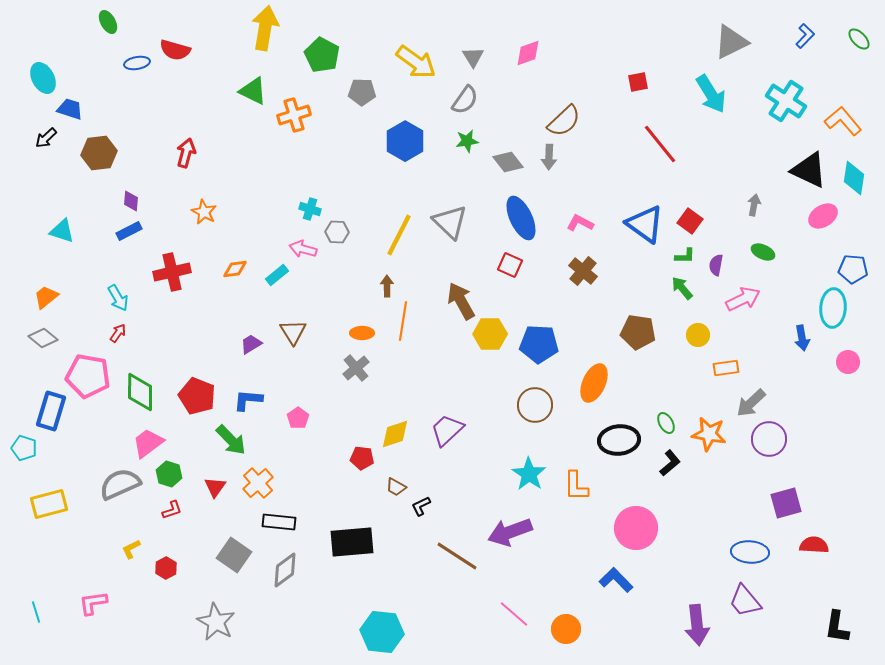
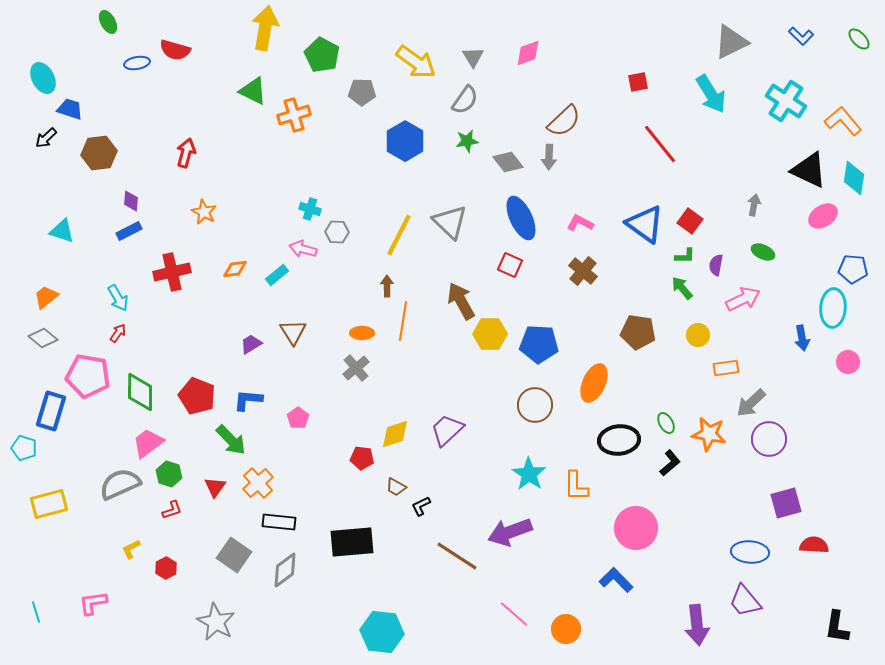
blue L-shape at (805, 36): moved 4 px left; rotated 90 degrees clockwise
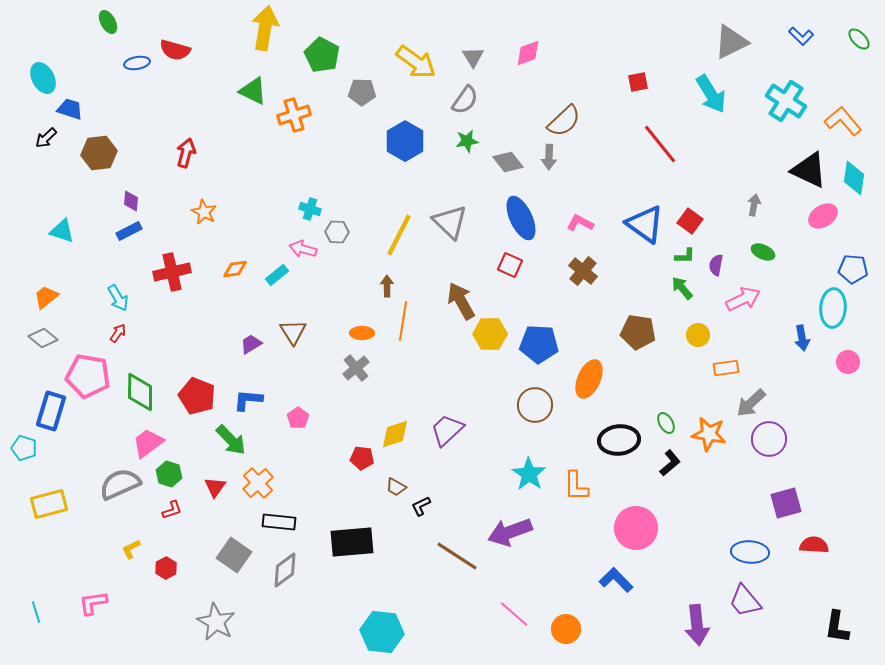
orange ellipse at (594, 383): moved 5 px left, 4 px up
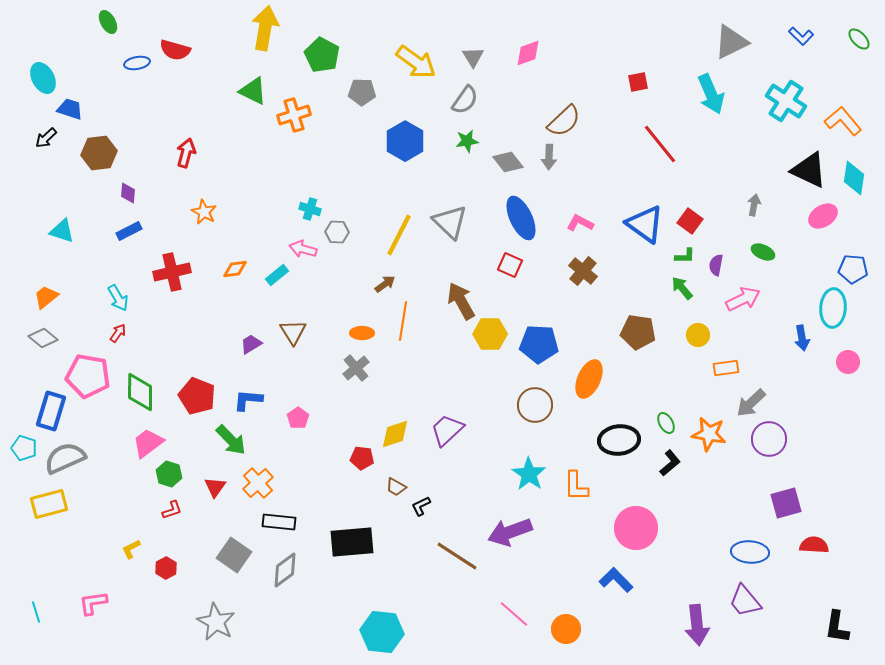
cyan arrow at (711, 94): rotated 9 degrees clockwise
purple diamond at (131, 201): moved 3 px left, 8 px up
brown arrow at (387, 286): moved 2 px left, 2 px up; rotated 55 degrees clockwise
gray semicircle at (120, 484): moved 55 px left, 26 px up
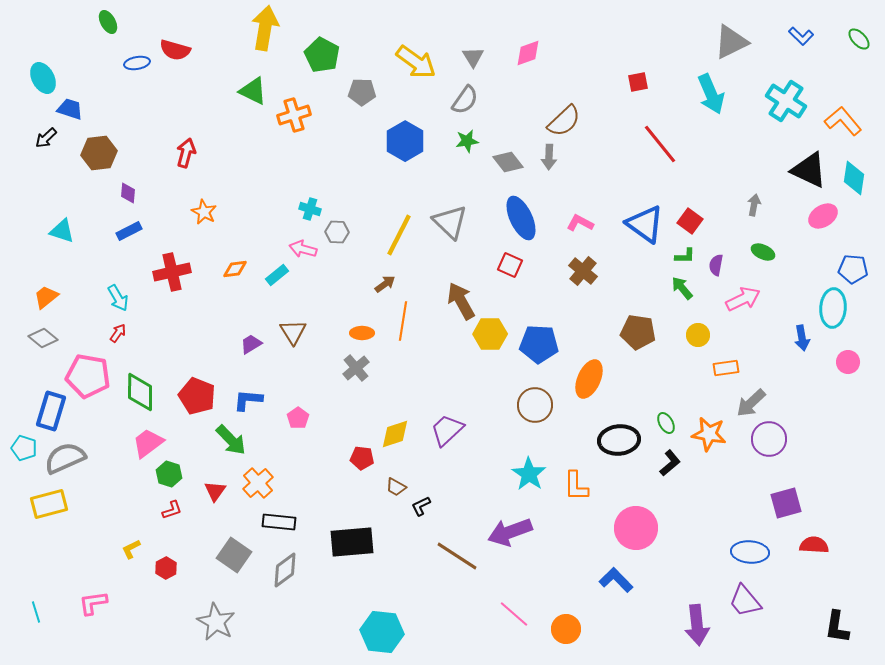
red triangle at (215, 487): moved 4 px down
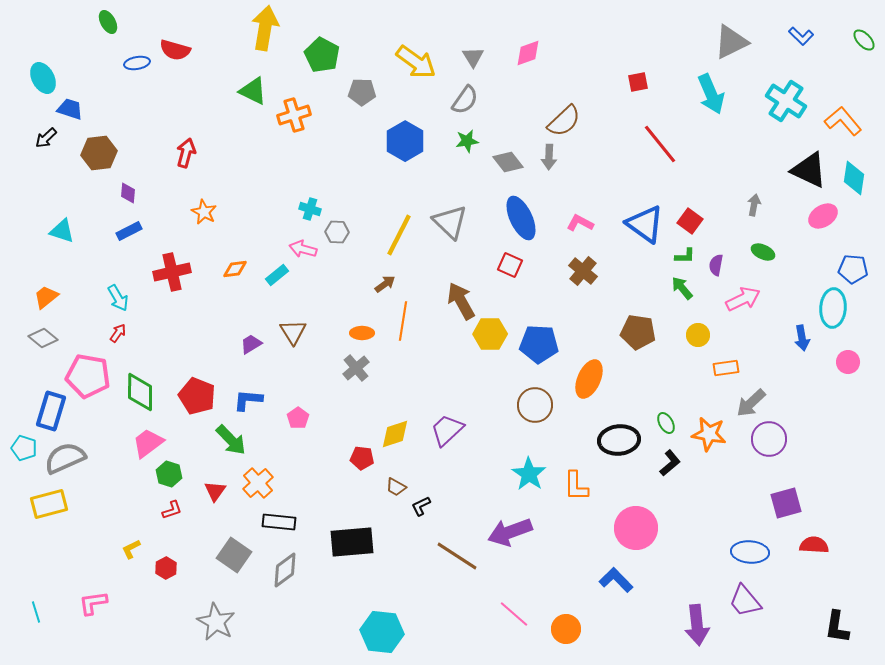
green ellipse at (859, 39): moved 5 px right, 1 px down
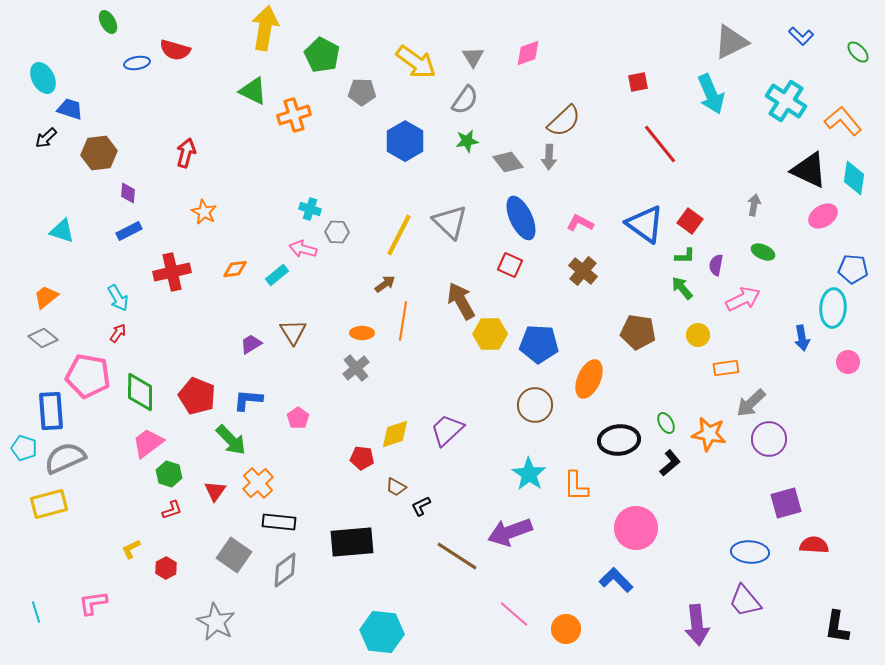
green ellipse at (864, 40): moved 6 px left, 12 px down
blue rectangle at (51, 411): rotated 21 degrees counterclockwise
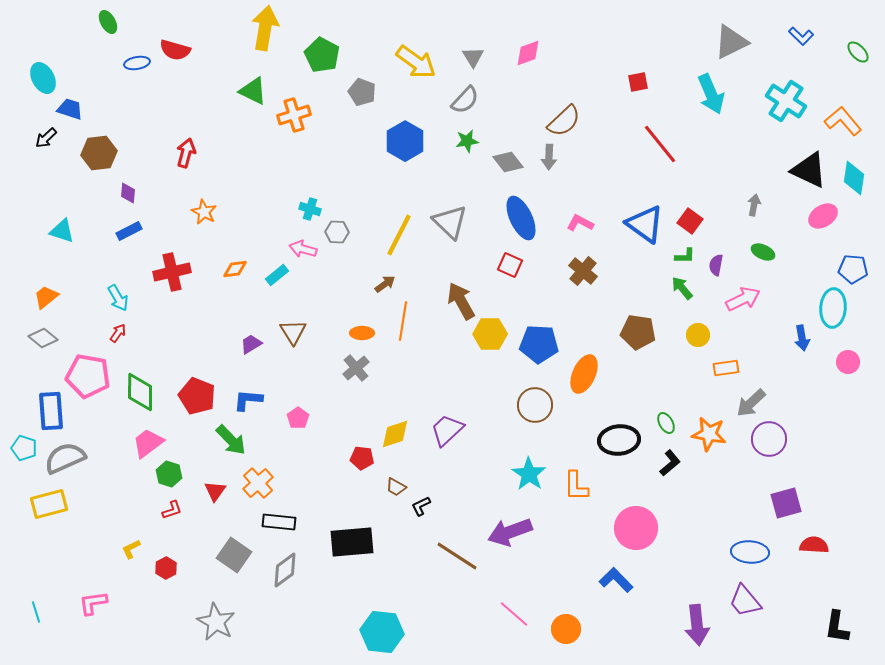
gray pentagon at (362, 92): rotated 20 degrees clockwise
gray semicircle at (465, 100): rotated 8 degrees clockwise
orange ellipse at (589, 379): moved 5 px left, 5 px up
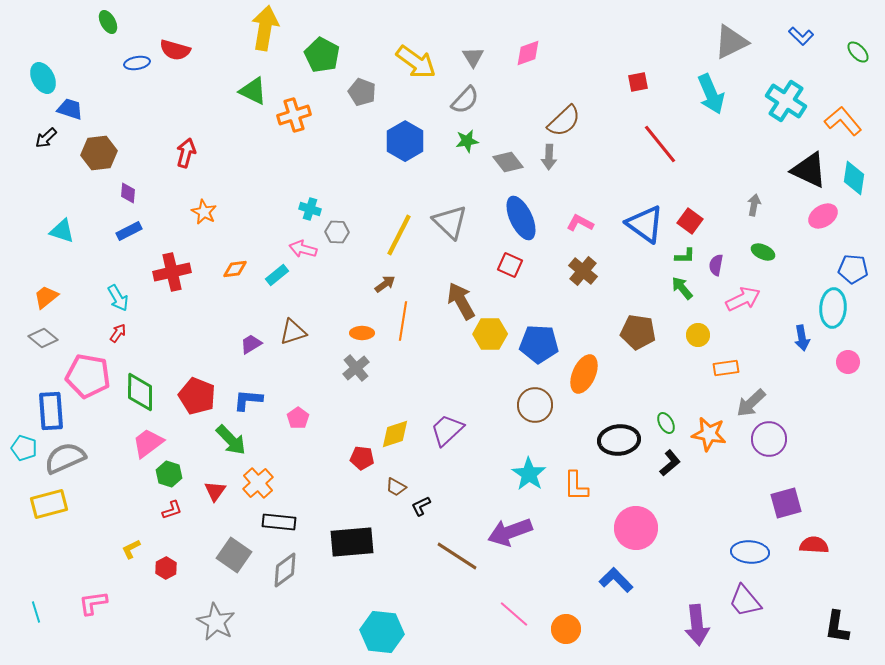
brown triangle at (293, 332): rotated 44 degrees clockwise
